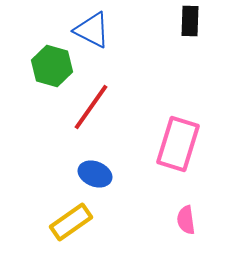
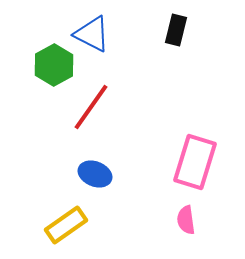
black rectangle: moved 14 px left, 9 px down; rotated 12 degrees clockwise
blue triangle: moved 4 px down
green hexagon: moved 2 px right, 1 px up; rotated 15 degrees clockwise
pink rectangle: moved 17 px right, 18 px down
yellow rectangle: moved 5 px left, 3 px down
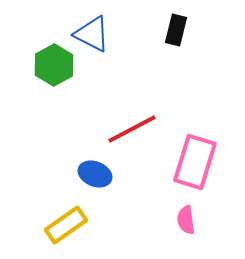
red line: moved 41 px right, 22 px down; rotated 27 degrees clockwise
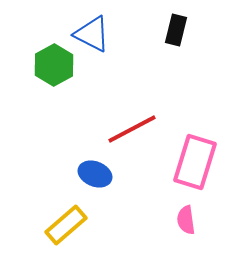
yellow rectangle: rotated 6 degrees counterclockwise
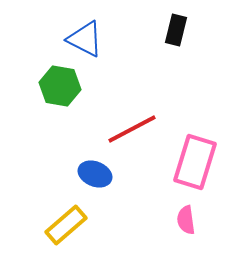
blue triangle: moved 7 px left, 5 px down
green hexagon: moved 6 px right, 21 px down; rotated 21 degrees counterclockwise
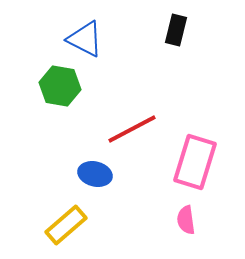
blue ellipse: rotated 8 degrees counterclockwise
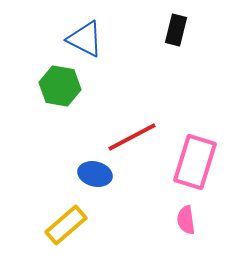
red line: moved 8 px down
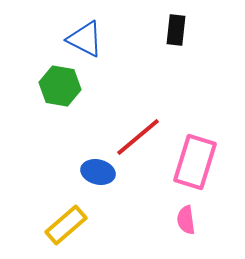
black rectangle: rotated 8 degrees counterclockwise
red line: moved 6 px right; rotated 12 degrees counterclockwise
blue ellipse: moved 3 px right, 2 px up
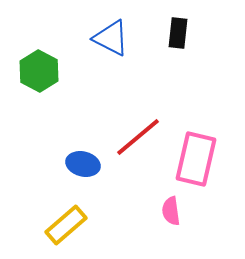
black rectangle: moved 2 px right, 3 px down
blue triangle: moved 26 px right, 1 px up
green hexagon: moved 21 px left, 15 px up; rotated 18 degrees clockwise
pink rectangle: moved 1 px right, 3 px up; rotated 4 degrees counterclockwise
blue ellipse: moved 15 px left, 8 px up
pink semicircle: moved 15 px left, 9 px up
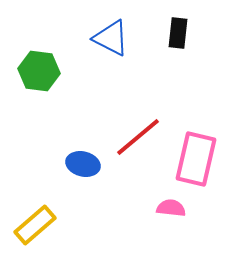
green hexagon: rotated 21 degrees counterclockwise
pink semicircle: moved 3 px up; rotated 104 degrees clockwise
yellow rectangle: moved 31 px left
